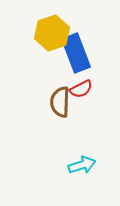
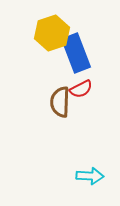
cyan arrow: moved 8 px right, 11 px down; rotated 20 degrees clockwise
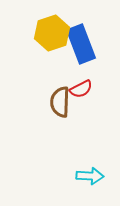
blue rectangle: moved 5 px right, 9 px up
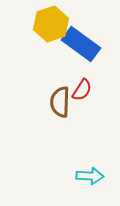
yellow hexagon: moved 1 px left, 9 px up
blue rectangle: rotated 33 degrees counterclockwise
red semicircle: moved 1 px right, 1 px down; rotated 30 degrees counterclockwise
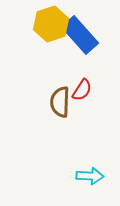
blue rectangle: moved 1 px left, 9 px up; rotated 12 degrees clockwise
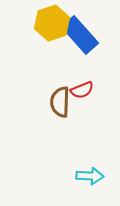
yellow hexagon: moved 1 px right, 1 px up
red semicircle: rotated 35 degrees clockwise
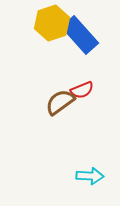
brown semicircle: rotated 52 degrees clockwise
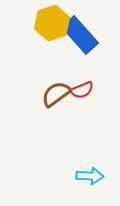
brown semicircle: moved 4 px left, 8 px up
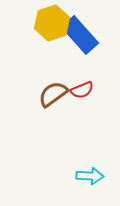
brown semicircle: moved 3 px left
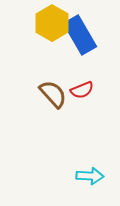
yellow hexagon: rotated 12 degrees counterclockwise
blue rectangle: rotated 12 degrees clockwise
brown semicircle: rotated 84 degrees clockwise
